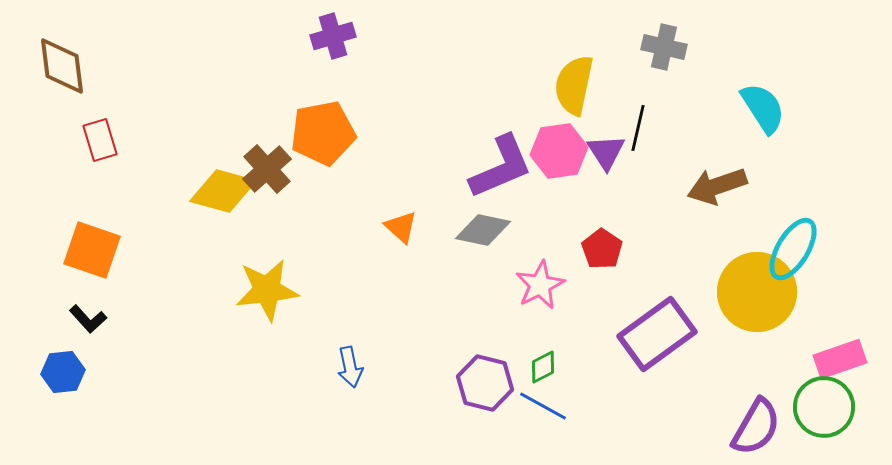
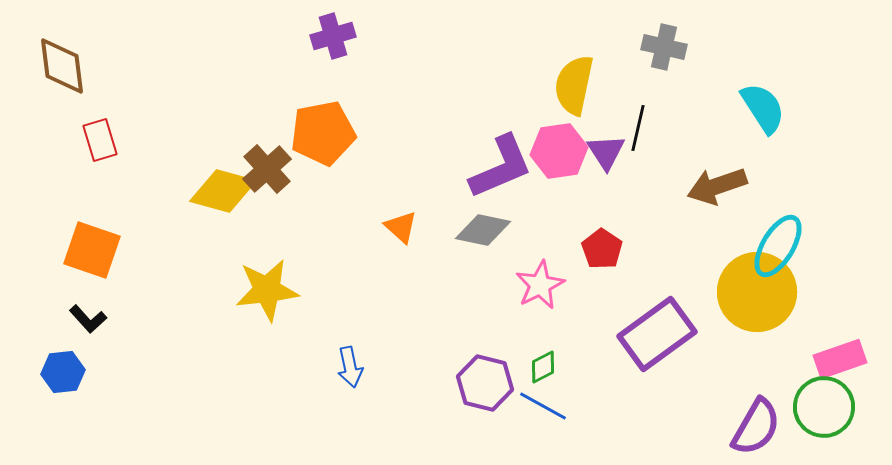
cyan ellipse: moved 15 px left, 3 px up
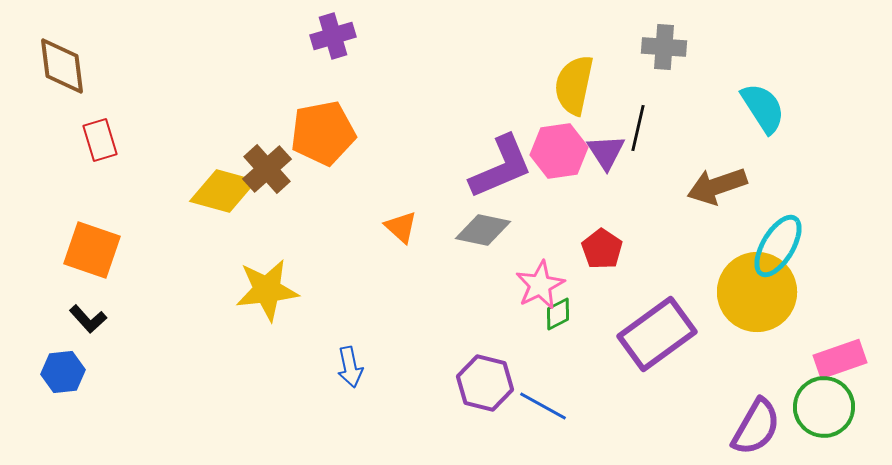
gray cross: rotated 9 degrees counterclockwise
green diamond: moved 15 px right, 53 px up
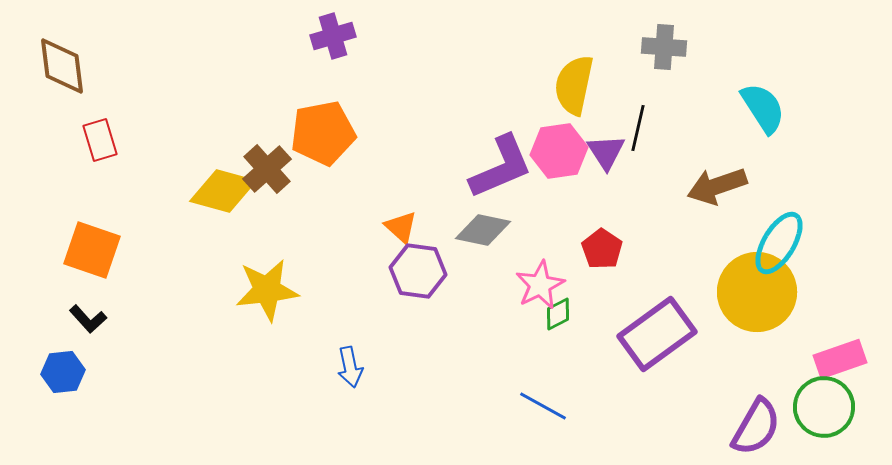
cyan ellipse: moved 1 px right, 3 px up
purple hexagon: moved 67 px left, 112 px up; rotated 6 degrees counterclockwise
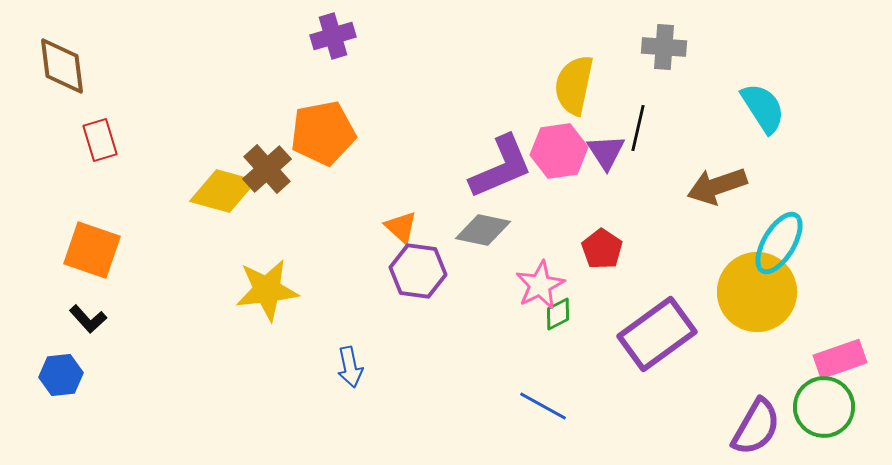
blue hexagon: moved 2 px left, 3 px down
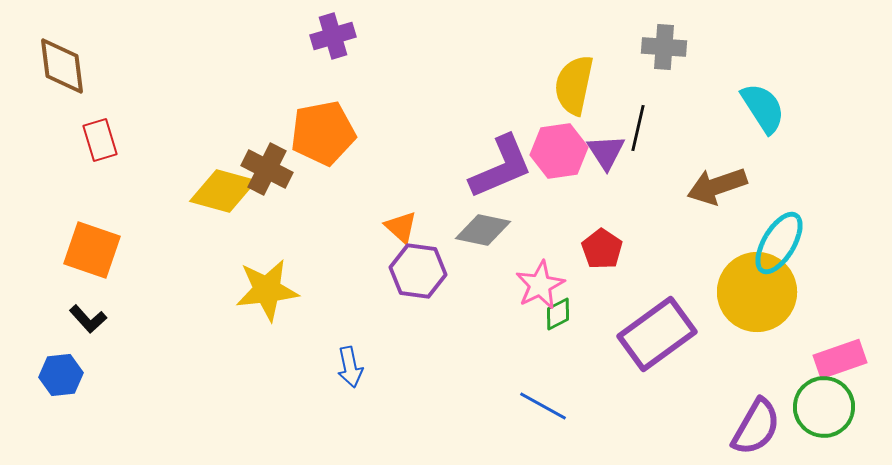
brown cross: rotated 21 degrees counterclockwise
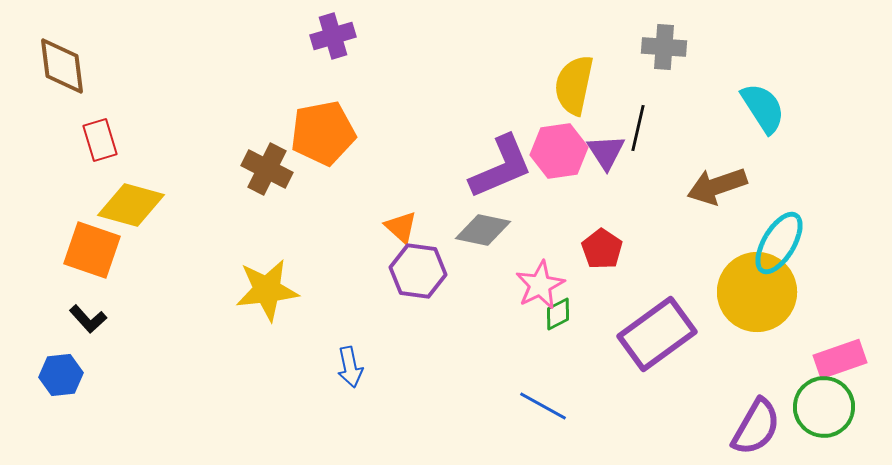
yellow diamond: moved 92 px left, 14 px down
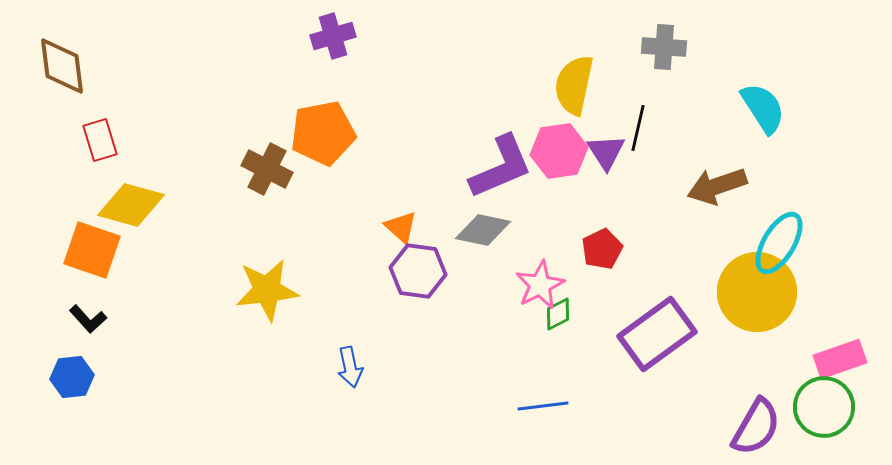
red pentagon: rotated 12 degrees clockwise
blue hexagon: moved 11 px right, 2 px down
blue line: rotated 36 degrees counterclockwise
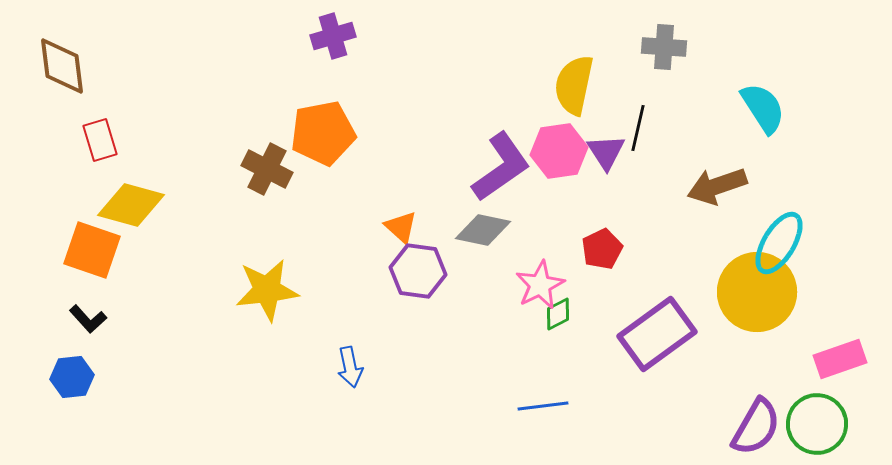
purple L-shape: rotated 12 degrees counterclockwise
green circle: moved 7 px left, 17 px down
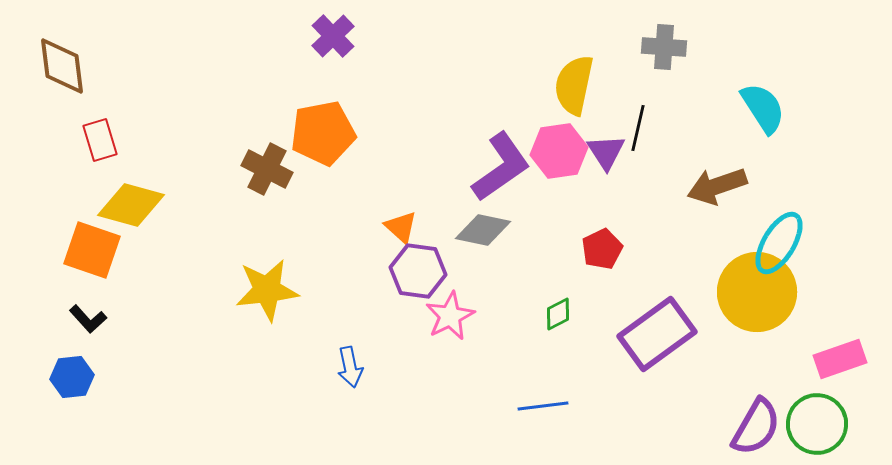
purple cross: rotated 27 degrees counterclockwise
pink star: moved 90 px left, 31 px down
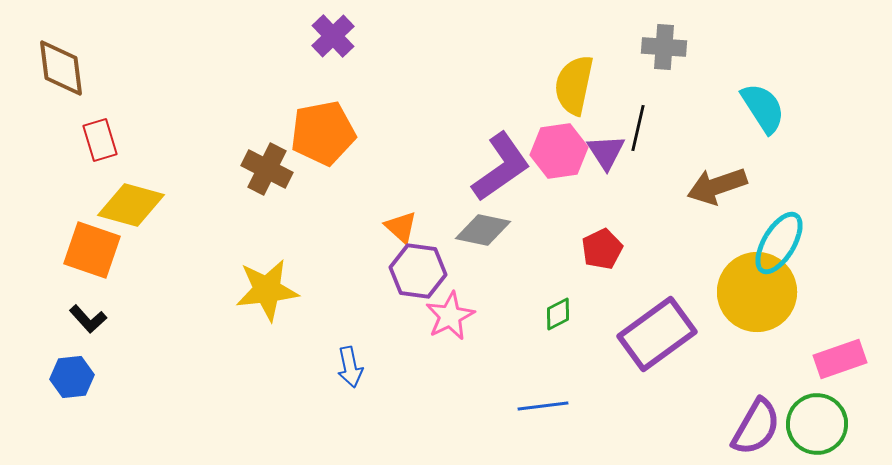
brown diamond: moved 1 px left, 2 px down
